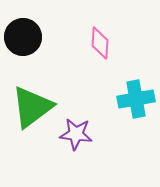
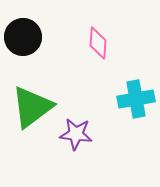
pink diamond: moved 2 px left
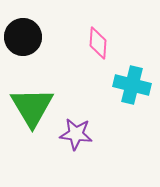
cyan cross: moved 4 px left, 14 px up; rotated 24 degrees clockwise
green triangle: rotated 24 degrees counterclockwise
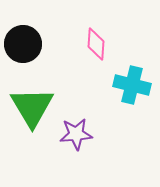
black circle: moved 7 px down
pink diamond: moved 2 px left, 1 px down
purple star: rotated 12 degrees counterclockwise
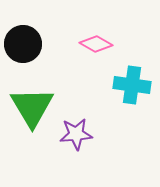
pink diamond: rotated 64 degrees counterclockwise
cyan cross: rotated 6 degrees counterclockwise
